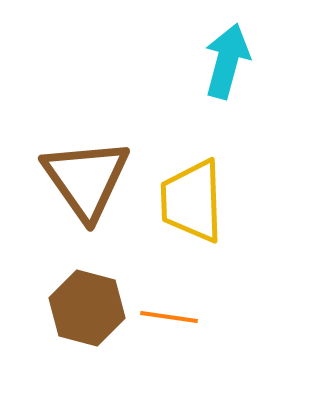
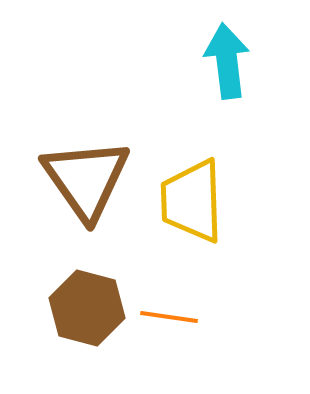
cyan arrow: rotated 22 degrees counterclockwise
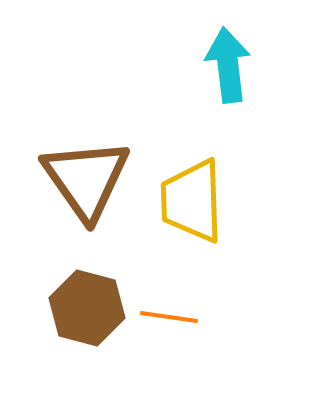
cyan arrow: moved 1 px right, 4 px down
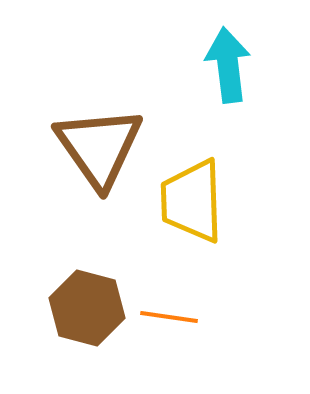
brown triangle: moved 13 px right, 32 px up
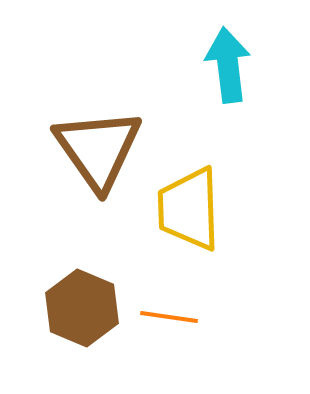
brown triangle: moved 1 px left, 2 px down
yellow trapezoid: moved 3 px left, 8 px down
brown hexagon: moved 5 px left; rotated 8 degrees clockwise
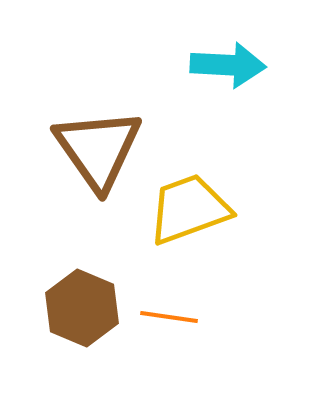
cyan arrow: rotated 100 degrees clockwise
yellow trapezoid: rotated 72 degrees clockwise
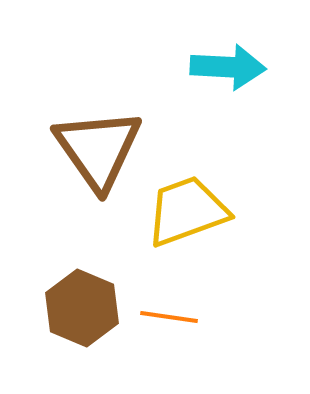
cyan arrow: moved 2 px down
yellow trapezoid: moved 2 px left, 2 px down
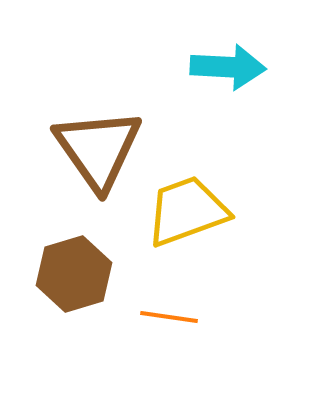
brown hexagon: moved 8 px left, 34 px up; rotated 20 degrees clockwise
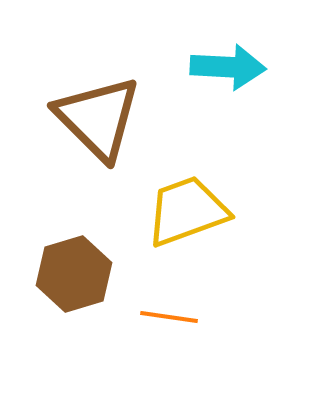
brown triangle: moved 31 px up; rotated 10 degrees counterclockwise
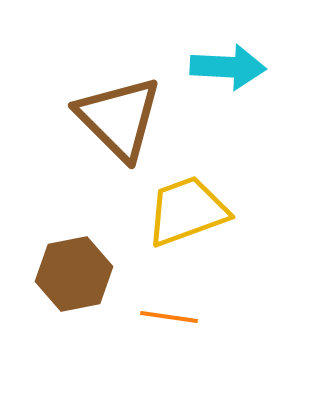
brown triangle: moved 21 px right
brown hexagon: rotated 6 degrees clockwise
